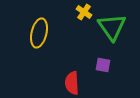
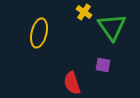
red semicircle: rotated 15 degrees counterclockwise
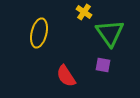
green triangle: moved 2 px left, 6 px down
red semicircle: moved 6 px left, 7 px up; rotated 15 degrees counterclockwise
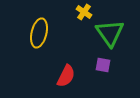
red semicircle: rotated 120 degrees counterclockwise
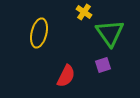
purple square: rotated 28 degrees counterclockwise
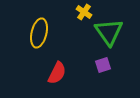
green triangle: moved 1 px left, 1 px up
red semicircle: moved 9 px left, 3 px up
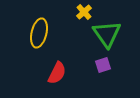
yellow cross: rotated 14 degrees clockwise
green triangle: moved 2 px left, 2 px down
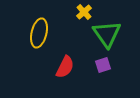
red semicircle: moved 8 px right, 6 px up
